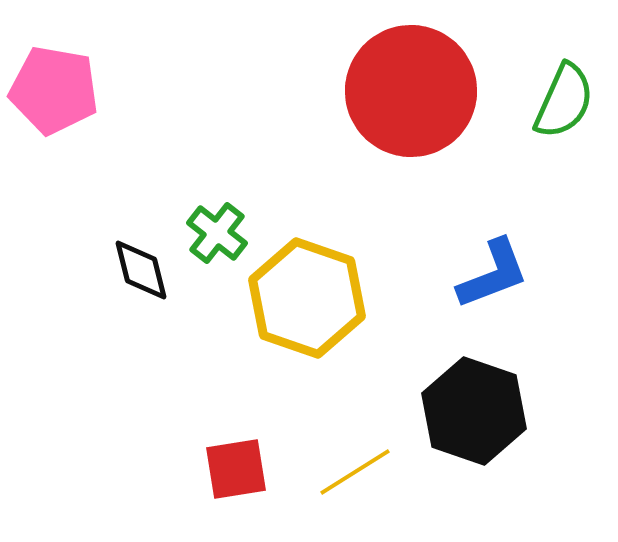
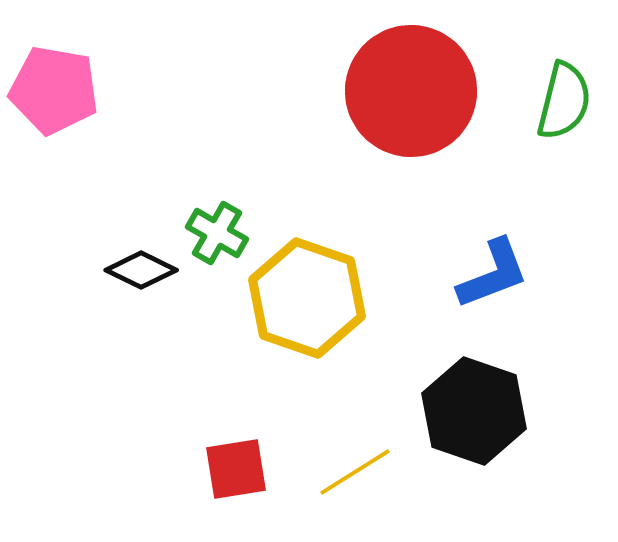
green semicircle: rotated 10 degrees counterclockwise
green cross: rotated 8 degrees counterclockwise
black diamond: rotated 50 degrees counterclockwise
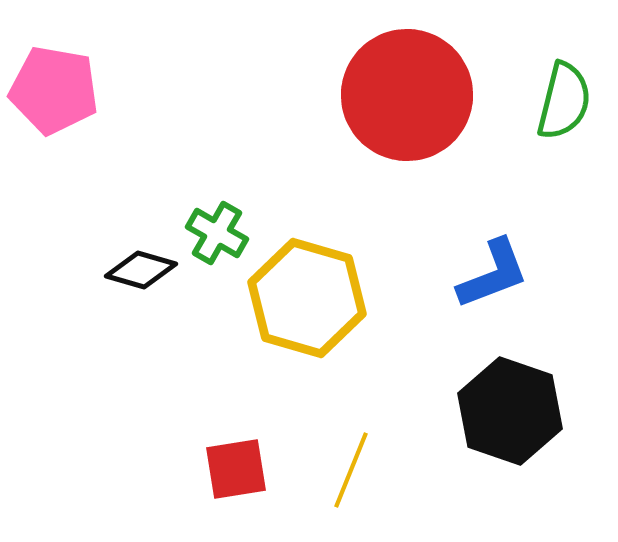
red circle: moved 4 px left, 4 px down
black diamond: rotated 10 degrees counterclockwise
yellow hexagon: rotated 3 degrees counterclockwise
black hexagon: moved 36 px right
yellow line: moved 4 px left, 2 px up; rotated 36 degrees counterclockwise
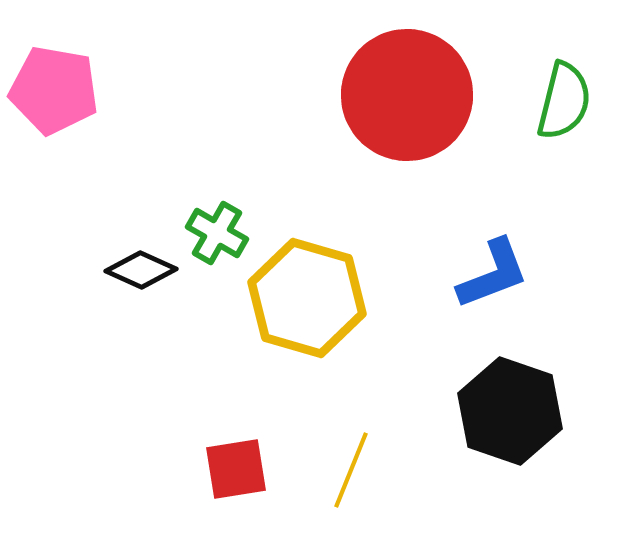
black diamond: rotated 8 degrees clockwise
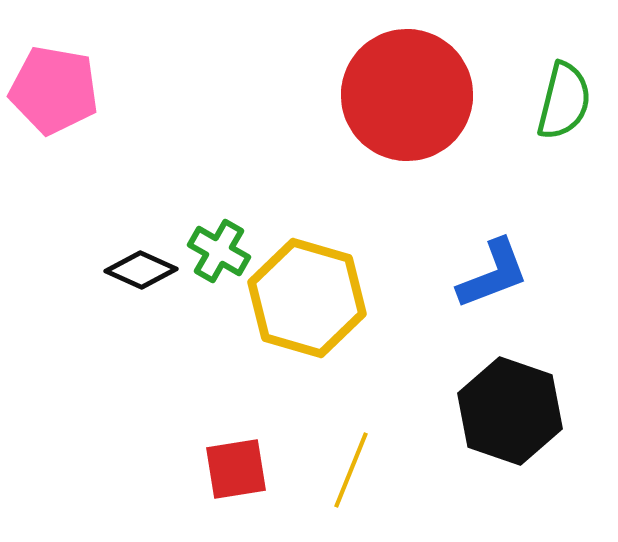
green cross: moved 2 px right, 18 px down
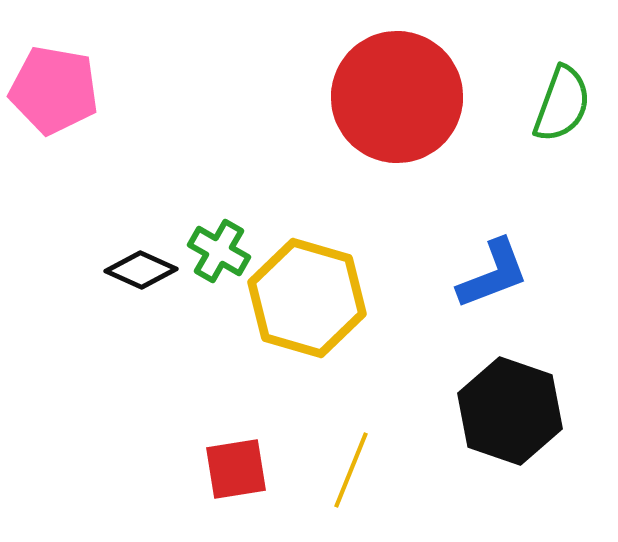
red circle: moved 10 px left, 2 px down
green semicircle: moved 2 px left, 3 px down; rotated 6 degrees clockwise
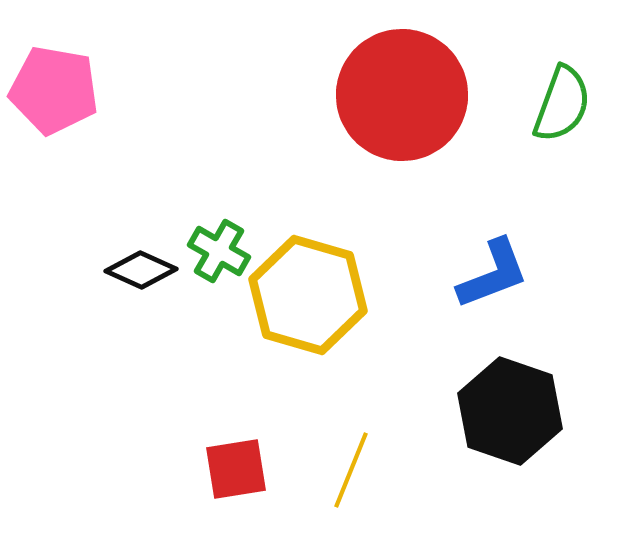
red circle: moved 5 px right, 2 px up
yellow hexagon: moved 1 px right, 3 px up
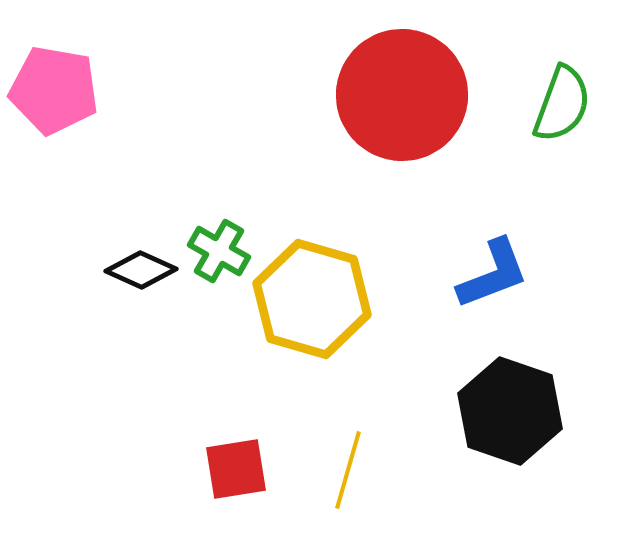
yellow hexagon: moved 4 px right, 4 px down
yellow line: moved 3 px left; rotated 6 degrees counterclockwise
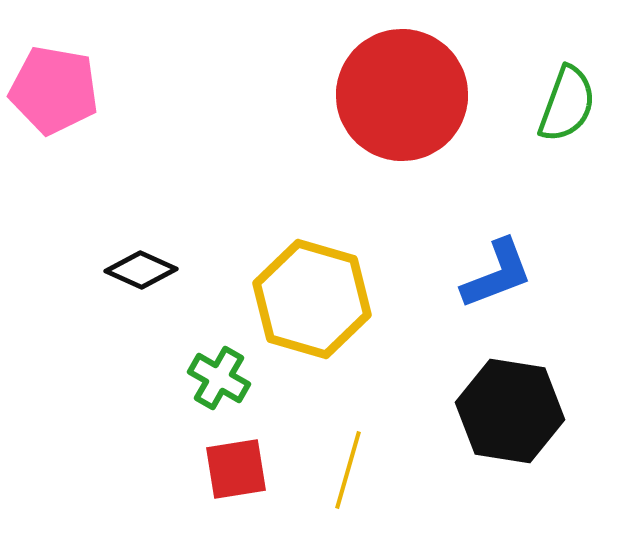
green semicircle: moved 5 px right
green cross: moved 127 px down
blue L-shape: moved 4 px right
black hexagon: rotated 10 degrees counterclockwise
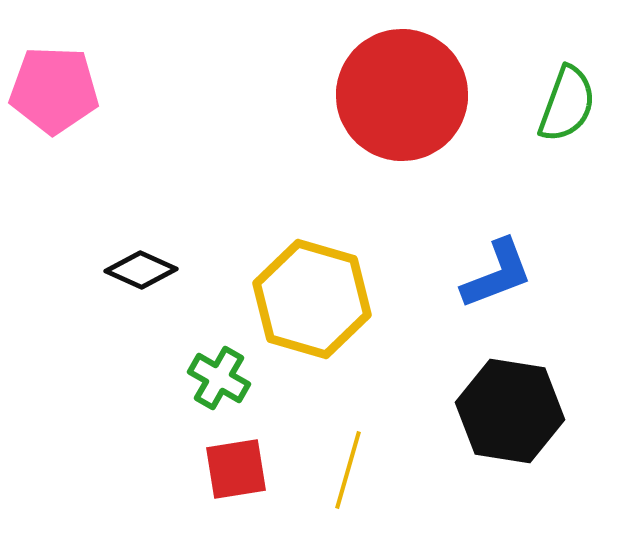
pink pentagon: rotated 8 degrees counterclockwise
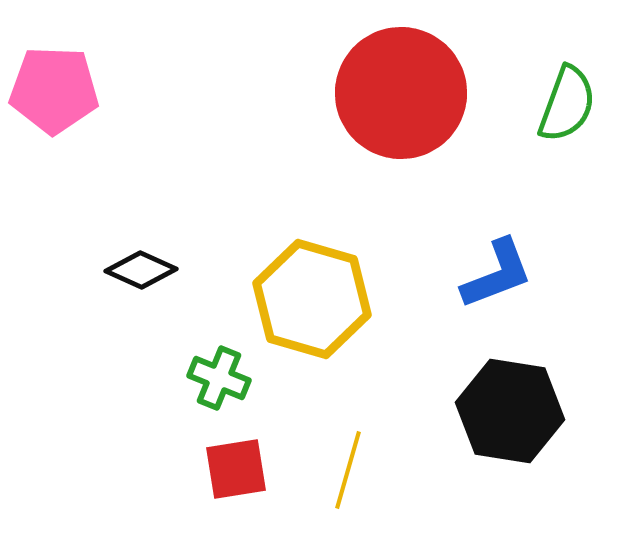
red circle: moved 1 px left, 2 px up
green cross: rotated 8 degrees counterclockwise
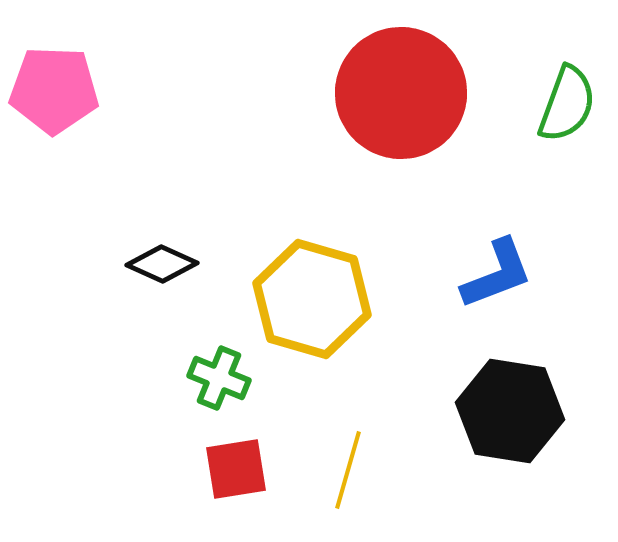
black diamond: moved 21 px right, 6 px up
